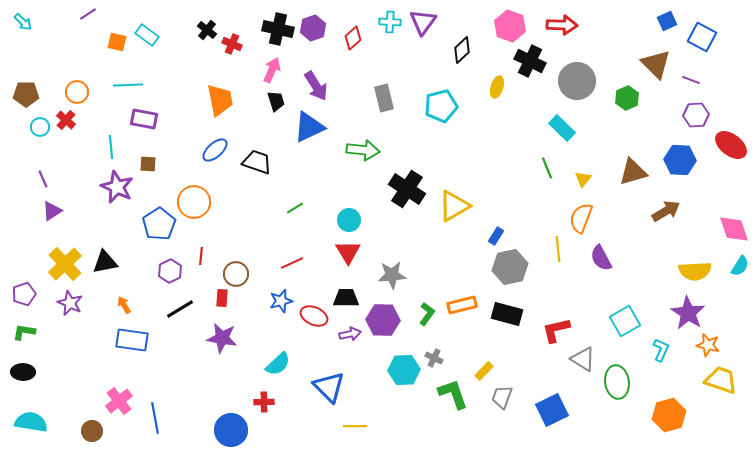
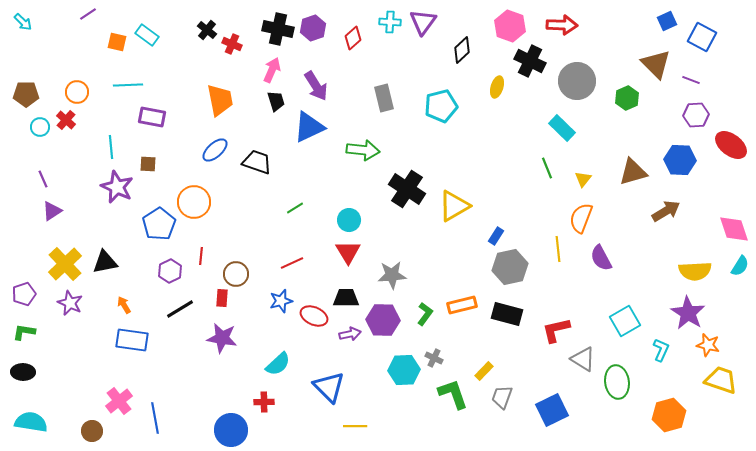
purple rectangle at (144, 119): moved 8 px right, 2 px up
green L-shape at (427, 314): moved 2 px left
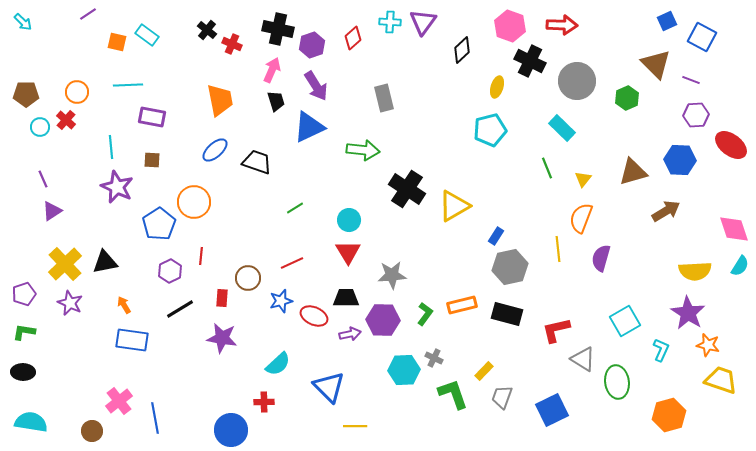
purple hexagon at (313, 28): moved 1 px left, 17 px down
cyan pentagon at (441, 106): moved 49 px right, 24 px down
brown square at (148, 164): moved 4 px right, 4 px up
purple semicircle at (601, 258): rotated 44 degrees clockwise
brown circle at (236, 274): moved 12 px right, 4 px down
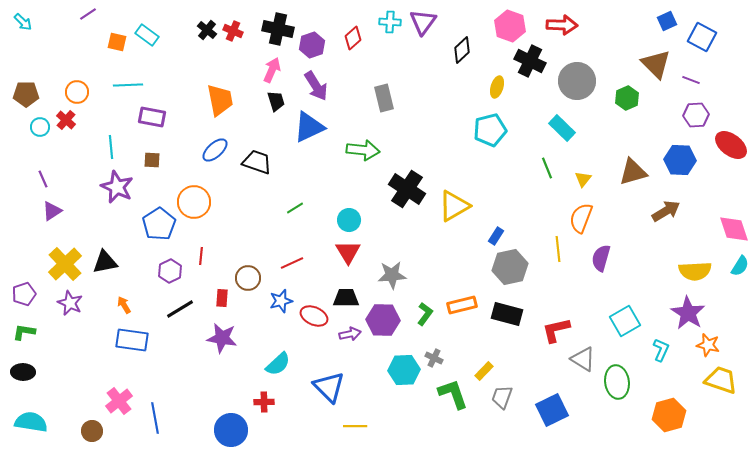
red cross at (232, 44): moved 1 px right, 13 px up
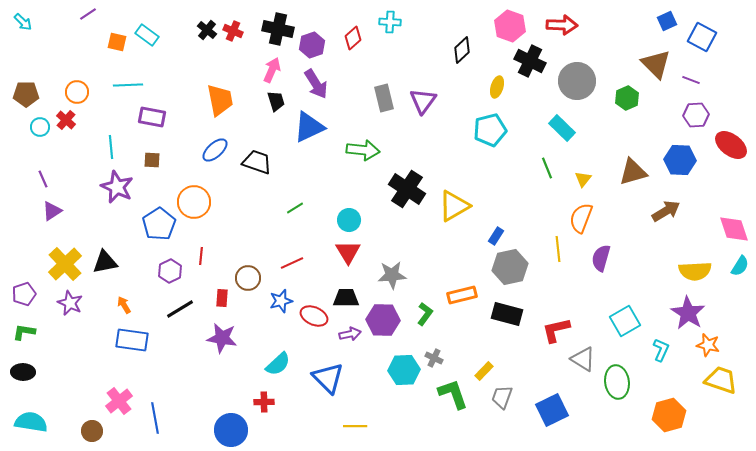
purple triangle at (423, 22): moved 79 px down
purple arrow at (316, 86): moved 2 px up
orange rectangle at (462, 305): moved 10 px up
blue triangle at (329, 387): moved 1 px left, 9 px up
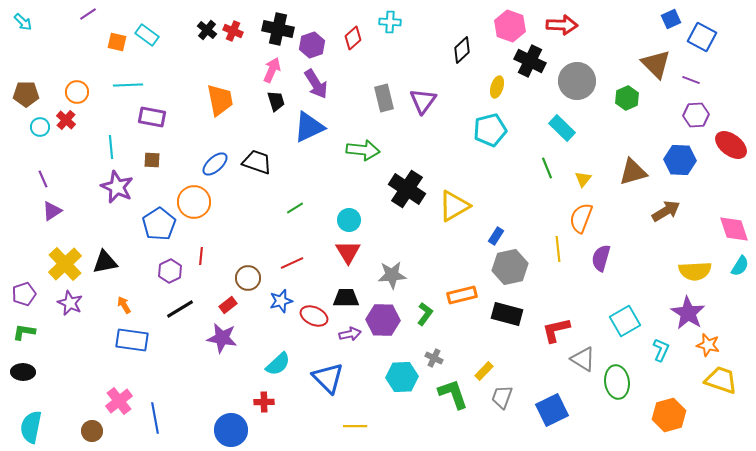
blue square at (667, 21): moved 4 px right, 2 px up
blue ellipse at (215, 150): moved 14 px down
red rectangle at (222, 298): moved 6 px right, 7 px down; rotated 48 degrees clockwise
cyan hexagon at (404, 370): moved 2 px left, 7 px down
cyan semicircle at (31, 422): moved 5 px down; rotated 88 degrees counterclockwise
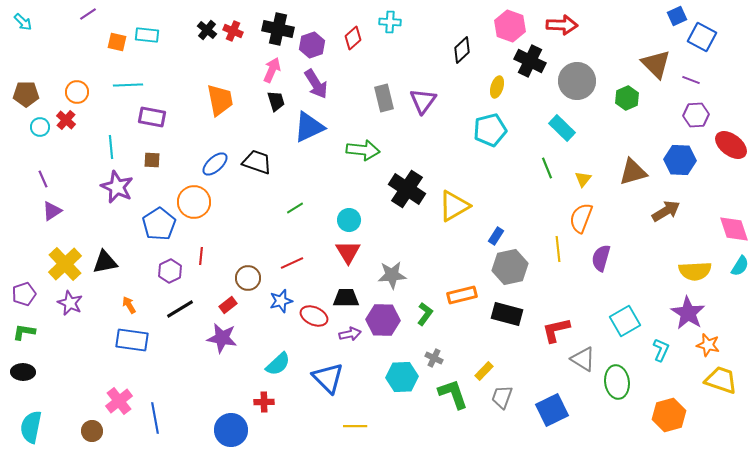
blue square at (671, 19): moved 6 px right, 3 px up
cyan rectangle at (147, 35): rotated 30 degrees counterclockwise
orange arrow at (124, 305): moved 5 px right
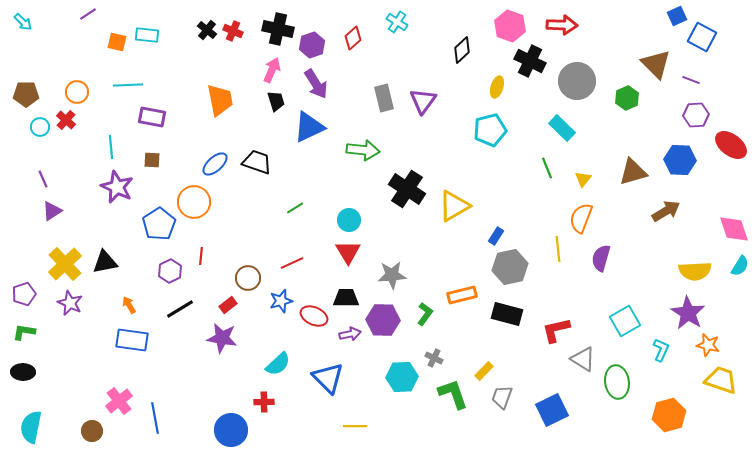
cyan cross at (390, 22): moved 7 px right; rotated 30 degrees clockwise
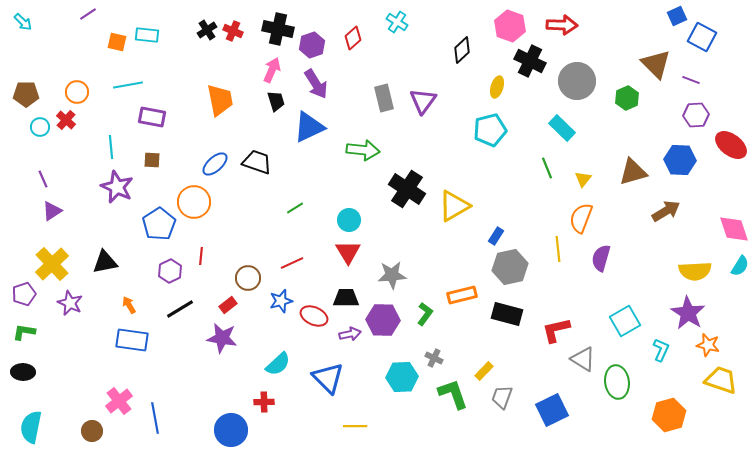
black cross at (207, 30): rotated 18 degrees clockwise
cyan line at (128, 85): rotated 8 degrees counterclockwise
yellow cross at (65, 264): moved 13 px left
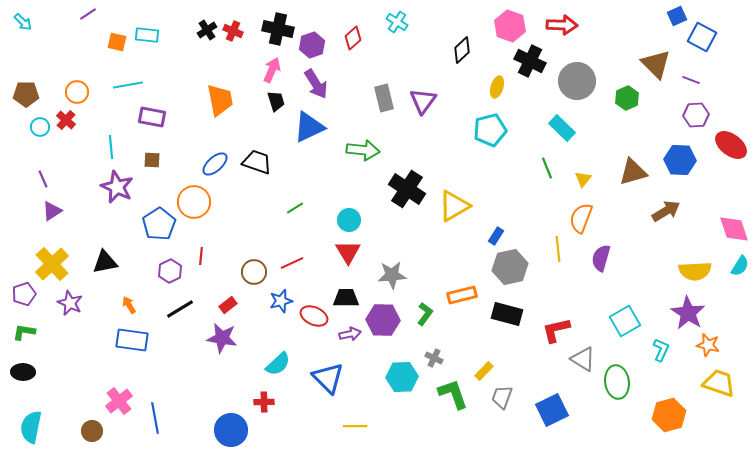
brown circle at (248, 278): moved 6 px right, 6 px up
yellow trapezoid at (721, 380): moved 2 px left, 3 px down
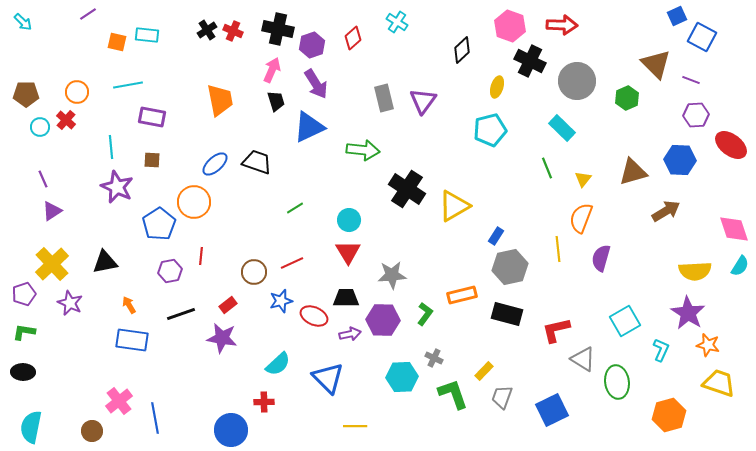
purple hexagon at (170, 271): rotated 15 degrees clockwise
black line at (180, 309): moved 1 px right, 5 px down; rotated 12 degrees clockwise
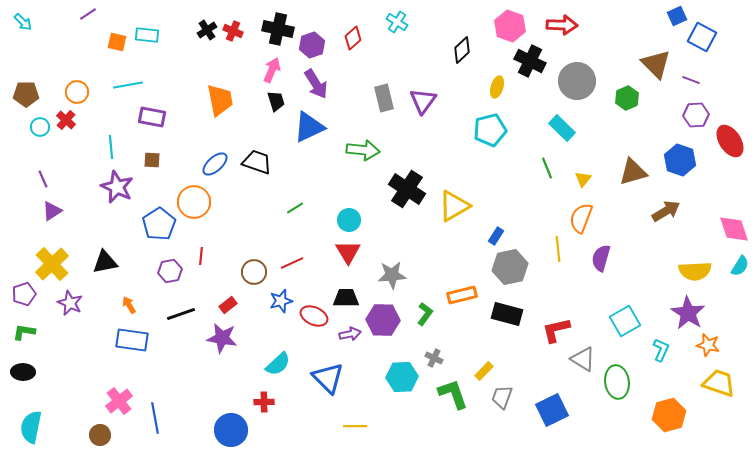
red ellipse at (731, 145): moved 1 px left, 4 px up; rotated 20 degrees clockwise
blue hexagon at (680, 160): rotated 16 degrees clockwise
brown circle at (92, 431): moved 8 px right, 4 px down
